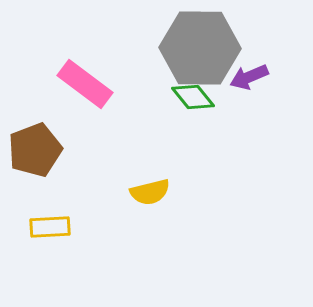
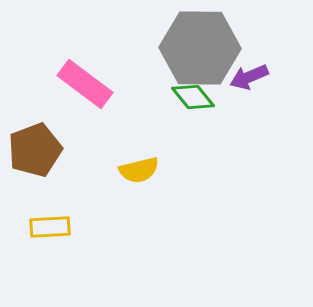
yellow semicircle: moved 11 px left, 22 px up
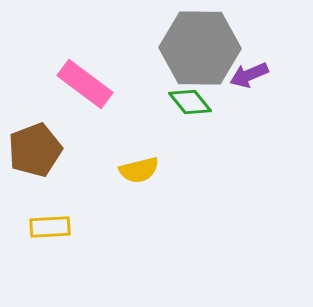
purple arrow: moved 2 px up
green diamond: moved 3 px left, 5 px down
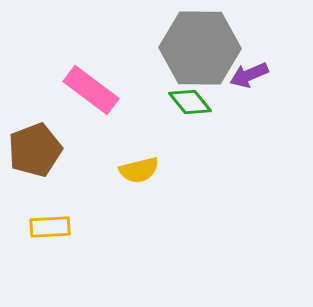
pink rectangle: moved 6 px right, 6 px down
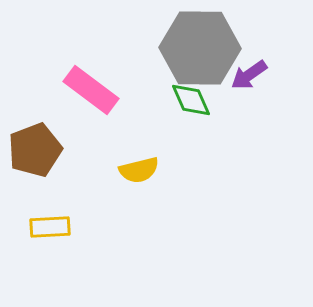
purple arrow: rotated 12 degrees counterclockwise
green diamond: moved 1 px right, 2 px up; rotated 15 degrees clockwise
